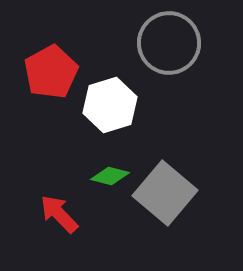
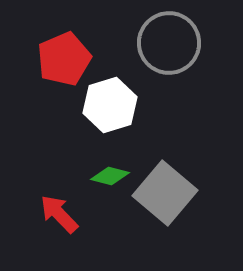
red pentagon: moved 13 px right, 13 px up; rotated 6 degrees clockwise
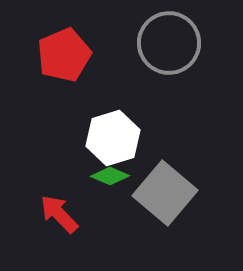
red pentagon: moved 4 px up
white hexagon: moved 3 px right, 33 px down
green diamond: rotated 9 degrees clockwise
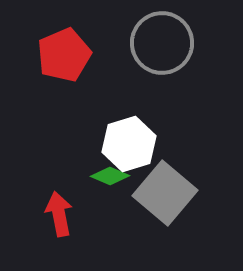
gray circle: moved 7 px left
white hexagon: moved 16 px right, 6 px down
red arrow: rotated 33 degrees clockwise
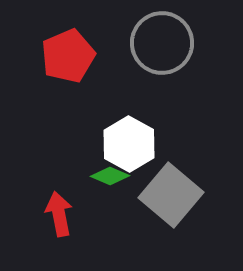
red pentagon: moved 4 px right, 1 px down
white hexagon: rotated 14 degrees counterclockwise
gray square: moved 6 px right, 2 px down
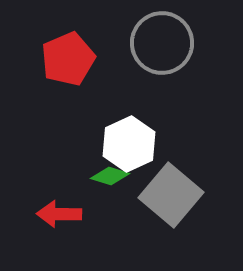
red pentagon: moved 3 px down
white hexagon: rotated 6 degrees clockwise
green diamond: rotated 6 degrees counterclockwise
red arrow: rotated 78 degrees counterclockwise
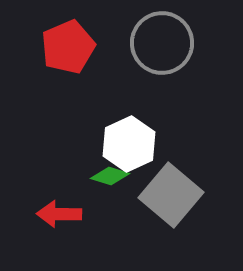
red pentagon: moved 12 px up
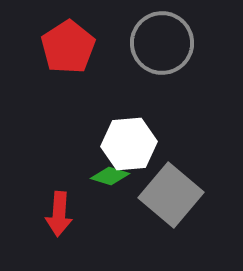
red pentagon: rotated 10 degrees counterclockwise
white hexagon: rotated 20 degrees clockwise
red arrow: rotated 87 degrees counterclockwise
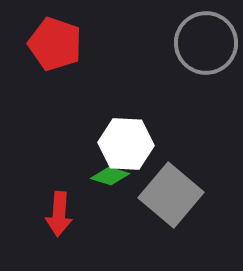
gray circle: moved 44 px right
red pentagon: moved 13 px left, 3 px up; rotated 20 degrees counterclockwise
white hexagon: moved 3 px left; rotated 8 degrees clockwise
